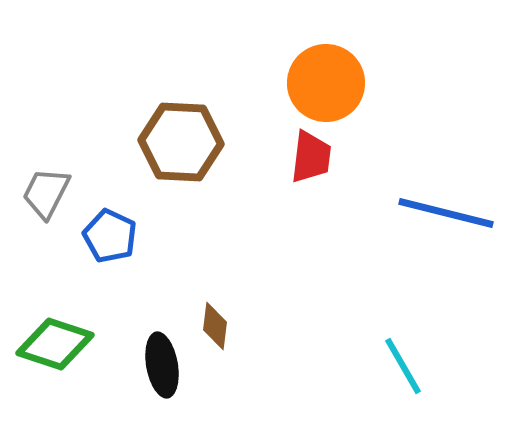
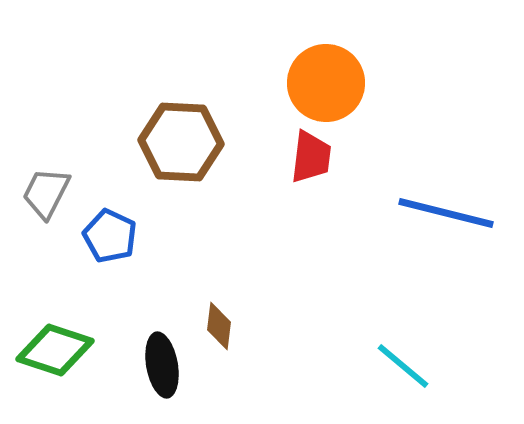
brown diamond: moved 4 px right
green diamond: moved 6 px down
cyan line: rotated 20 degrees counterclockwise
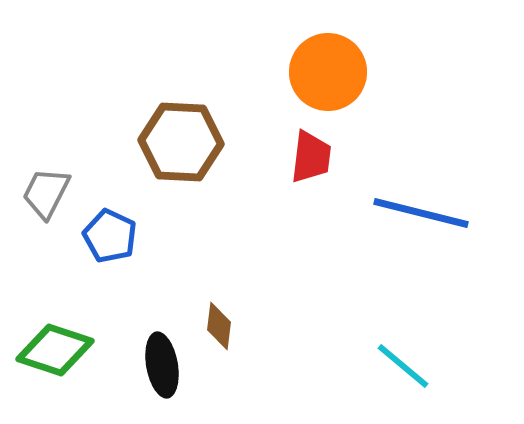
orange circle: moved 2 px right, 11 px up
blue line: moved 25 px left
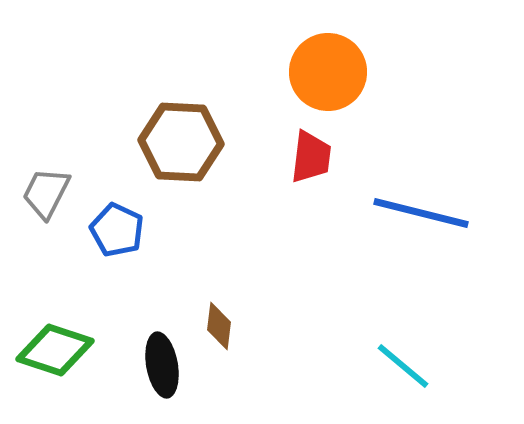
blue pentagon: moved 7 px right, 6 px up
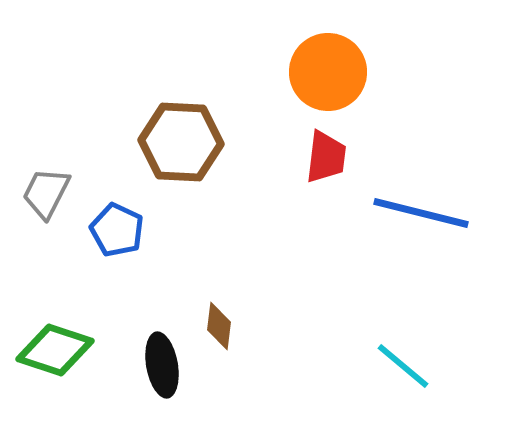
red trapezoid: moved 15 px right
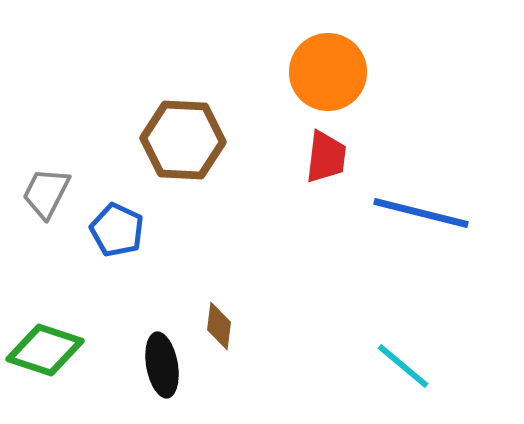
brown hexagon: moved 2 px right, 2 px up
green diamond: moved 10 px left
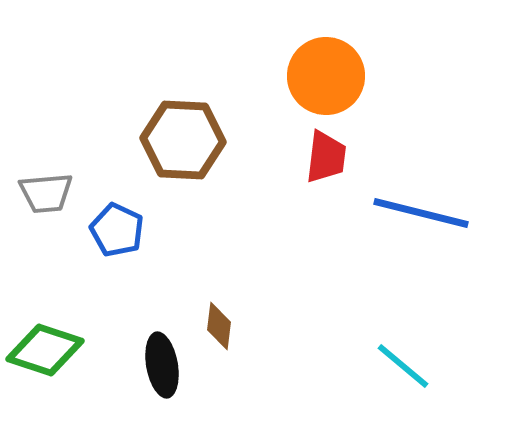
orange circle: moved 2 px left, 4 px down
gray trapezoid: rotated 122 degrees counterclockwise
